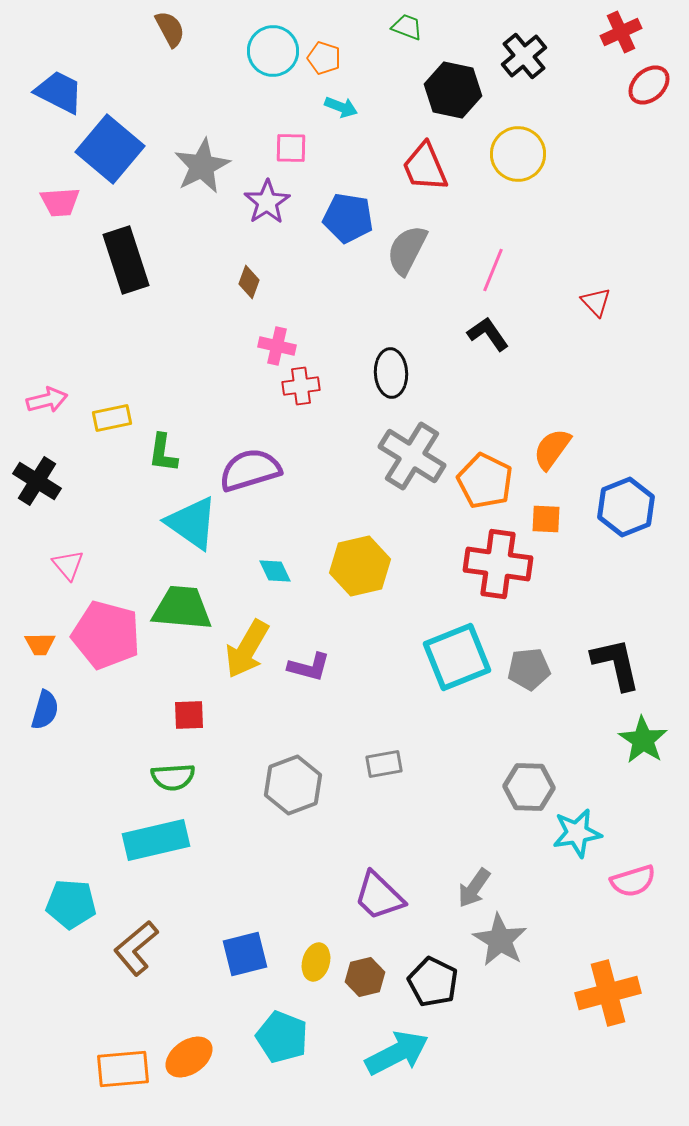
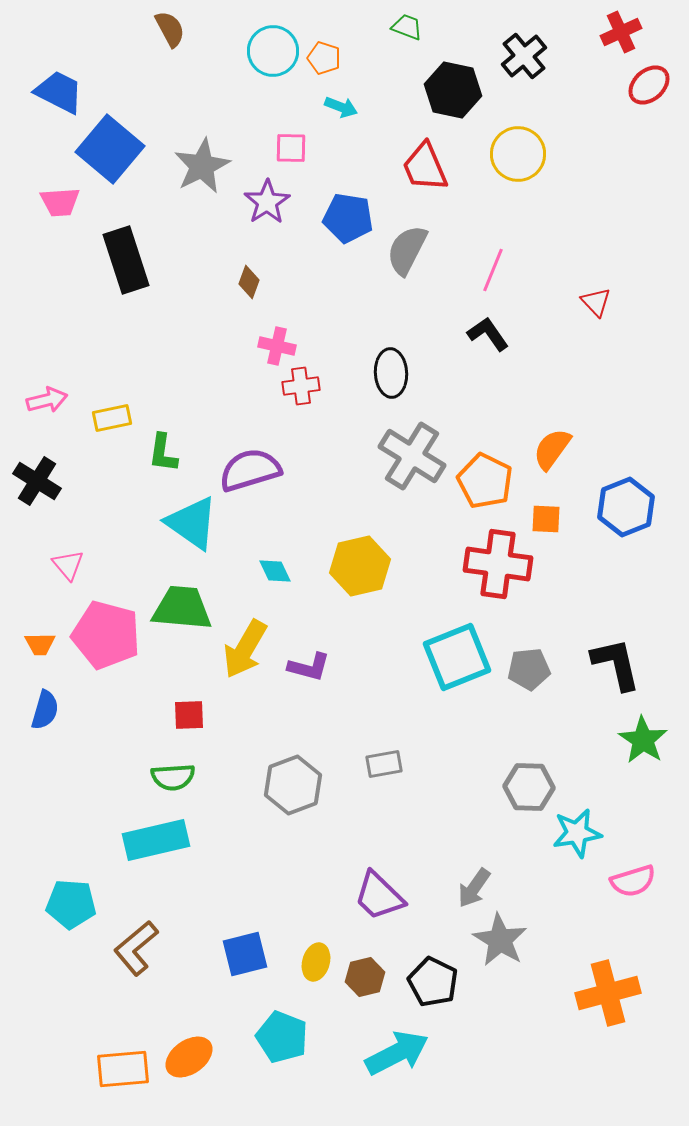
yellow arrow at (247, 649): moved 2 px left
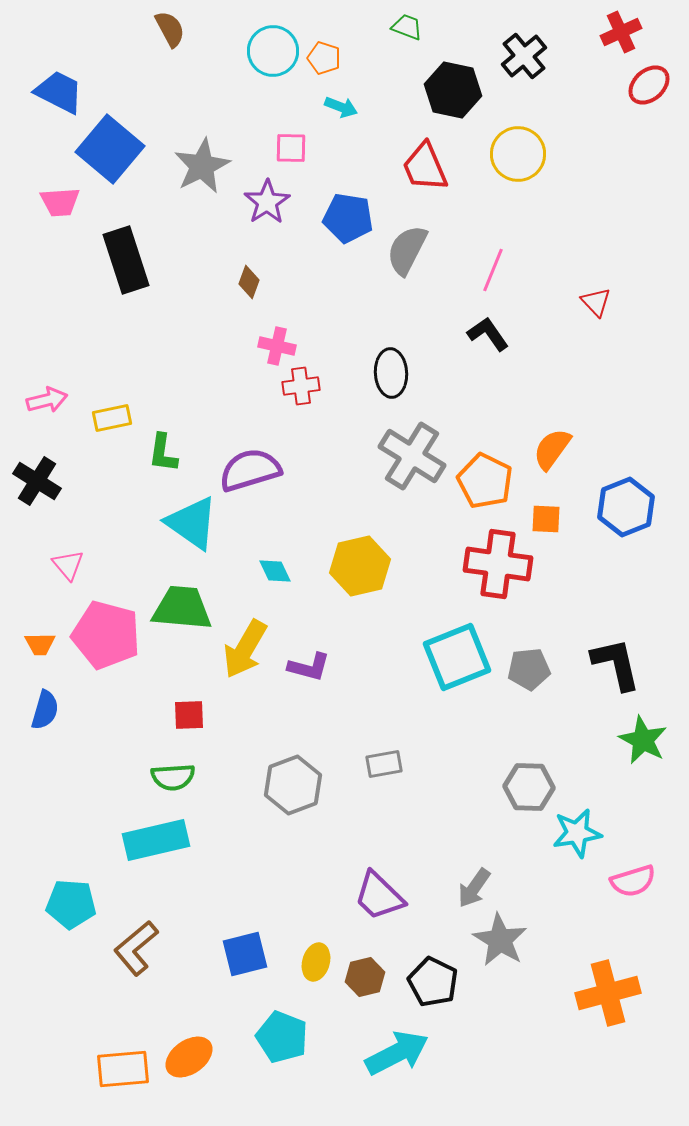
green star at (643, 740): rotated 6 degrees counterclockwise
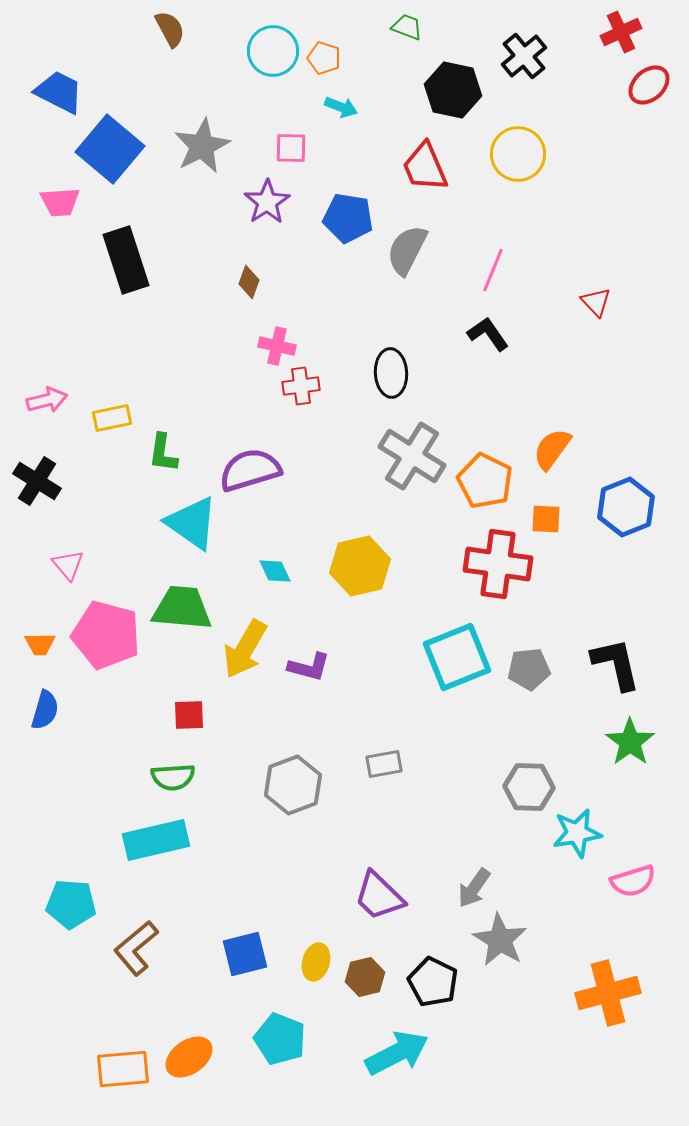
gray star at (202, 166): moved 20 px up
green star at (643, 740): moved 13 px left, 2 px down; rotated 9 degrees clockwise
cyan pentagon at (282, 1037): moved 2 px left, 2 px down
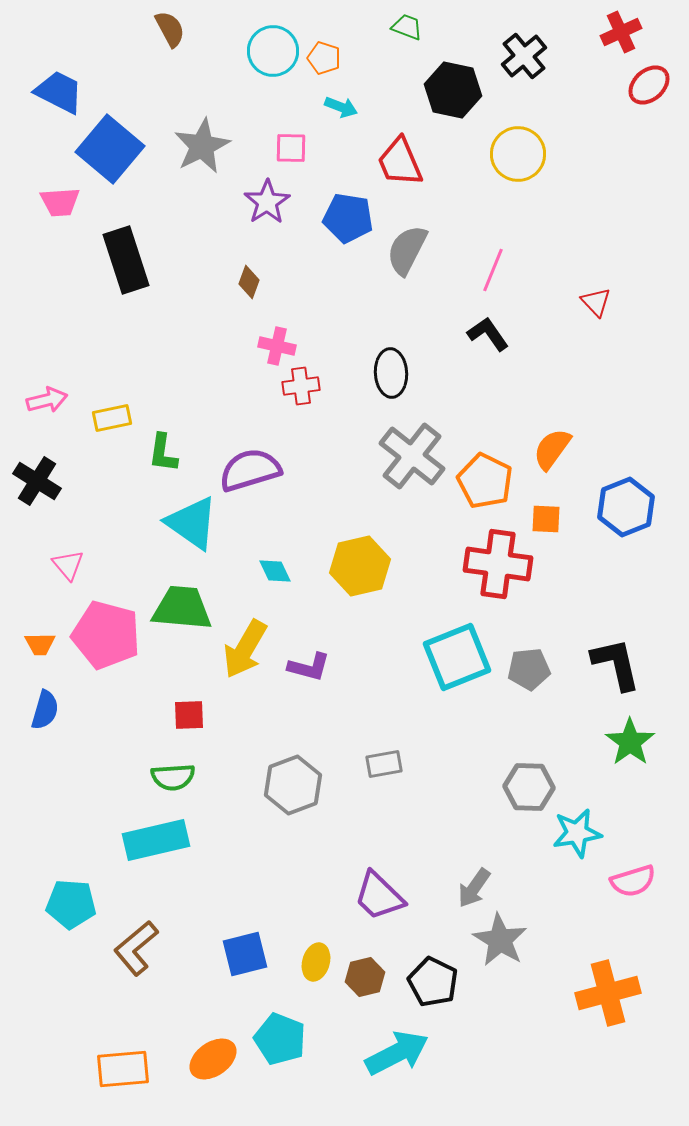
red trapezoid at (425, 167): moved 25 px left, 5 px up
gray cross at (412, 456): rotated 6 degrees clockwise
orange ellipse at (189, 1057): moved 24 px right, 2 px down
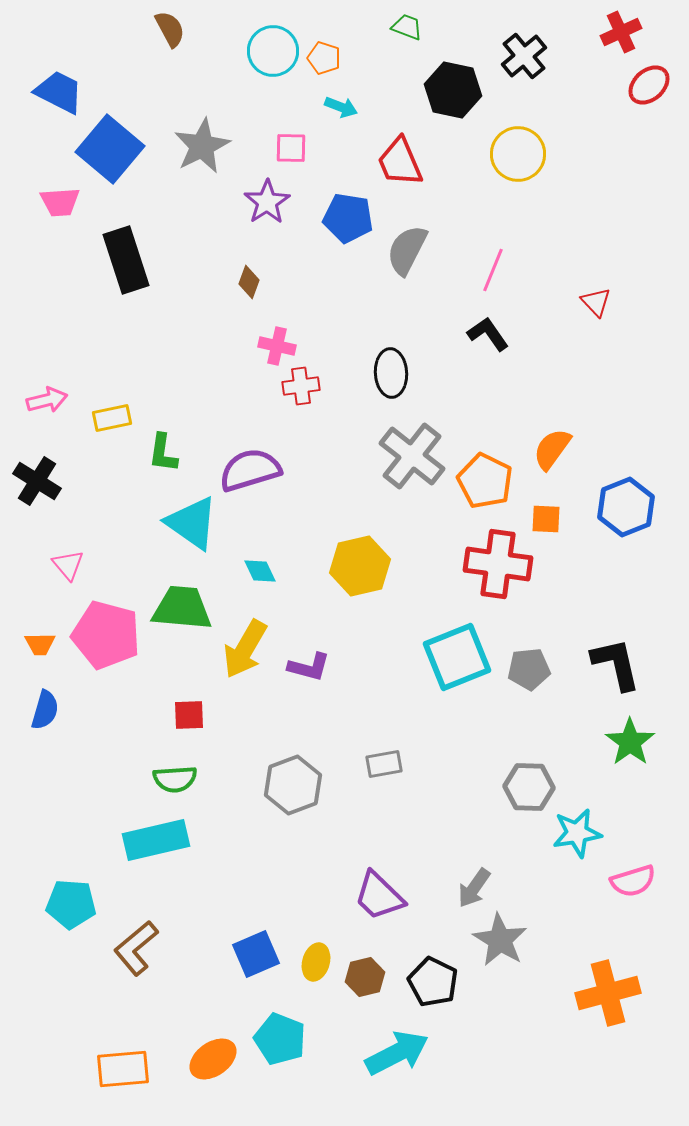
cyan diamond at (275, 571): moved 15 px left
green semicircle at (173, 777): moved 2 px right, 2 px down
blue square at (245, 954): moved 11 px right; rotated 9 degrees counterclockwise
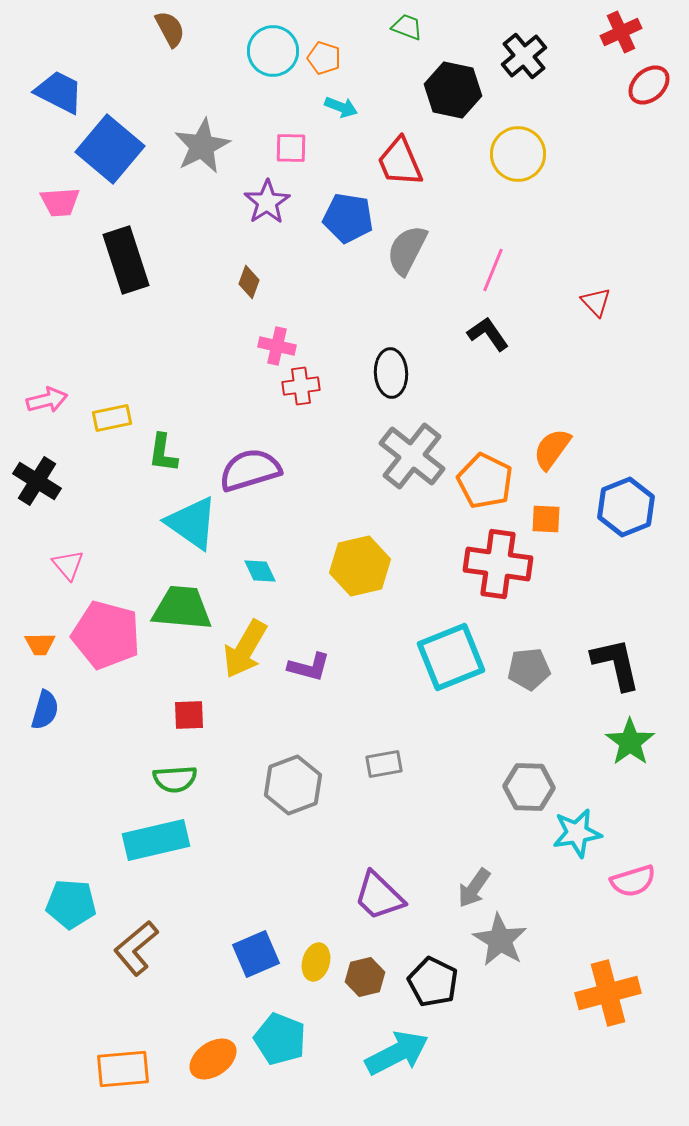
cyan square at (457, 657): moved 6 px left
